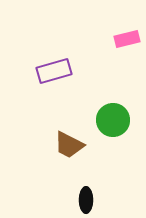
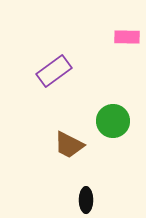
pink rectangle: moved 2 px up; rotated 15 degrees clockwise
purple rectangle: rotated 20 degrees counterclockwise
green circle: moved 1 px down
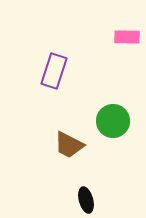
purple rectangle: rotated 36 degrees counterclockwise
black ellipse: rotated 15 degrees counterclockwise
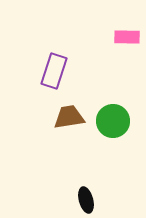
brown trapezoid: moved 28 px up; rotated 144 degrees clockwise
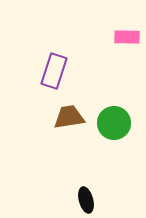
green circle: moved 1 px right, 2 px down
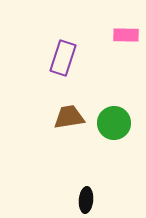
pink rectangle: moved 1 px left, 2 px up
purple rectangle: moved 9 px right, 13 px up
black ellipse: rotated 20 degrees clockwise
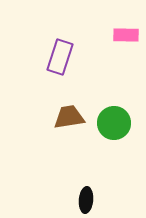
purple rectangle: moved 3 px left, 1 px up
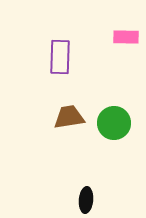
pink rectangle: moved 2 px down
purple rectangle: rotated 16 degrees counterclockwise
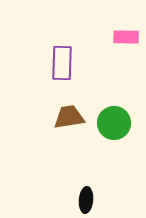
purple rectangle: moved 2 px right, 6 px down
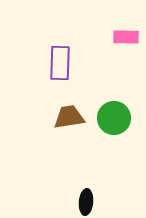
purple rectangle: moved 2 px left
green circle: moved 5 px up
black ellipse: moved 2 px down
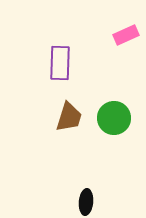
pink rectangle: moved 2 px up; rotated 25 degrees counterclockwise
brown trapezoid: rotated 116 degrees clockwise
